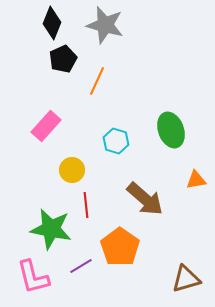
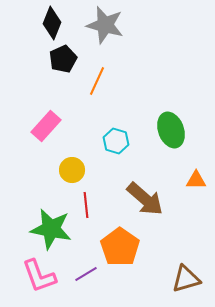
orange triangle: rotated 10 degrees clockwise
purple line: moved 5 px right, 8 px down
pink L-shape: moved 6 px right, 1 px up; rotated 6 degrees counterclockwise
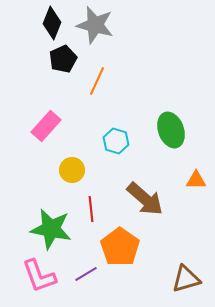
gray star: moved 10 px left
red line: moved 5 px right, 4 px down
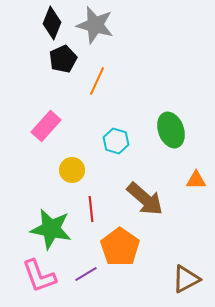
brown triangle: rotated 12 degrees counterclockwise
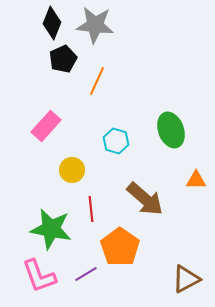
gray star: rotated 9 degrees counterclockwise
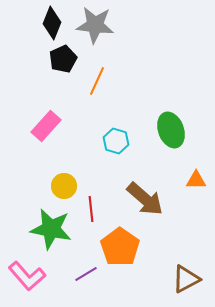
yellow circle: moved 8 px left, 16 px down
pink L-shape: moved 12 px left; rotated 21 degrees counterclockwise
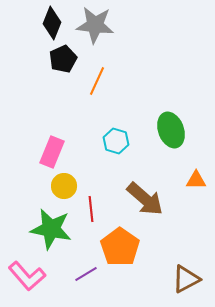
pink rectangle: moved 6 px right, 26 px down; rotated 20 degrees counterclockwise
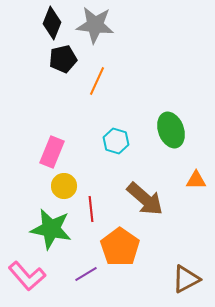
black pentagon: rotated 12 degrees clockwise
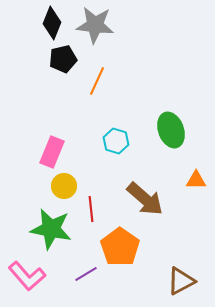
brown triangle: moved 5 px left, 2 px down
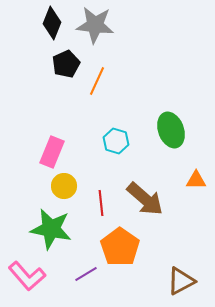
black pentagon: moved 3 px right, 5 px down; rotated 12 degrees counterclockwise
red line: moved 10 px right, 6 px up
